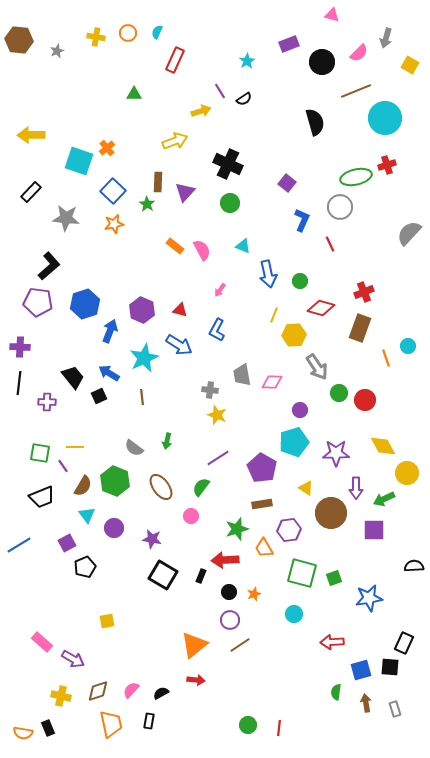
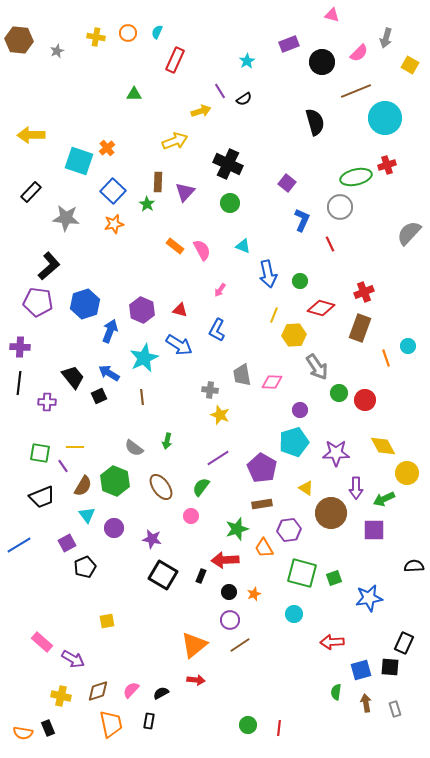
yellow star at (217, 415): moved 3 px right
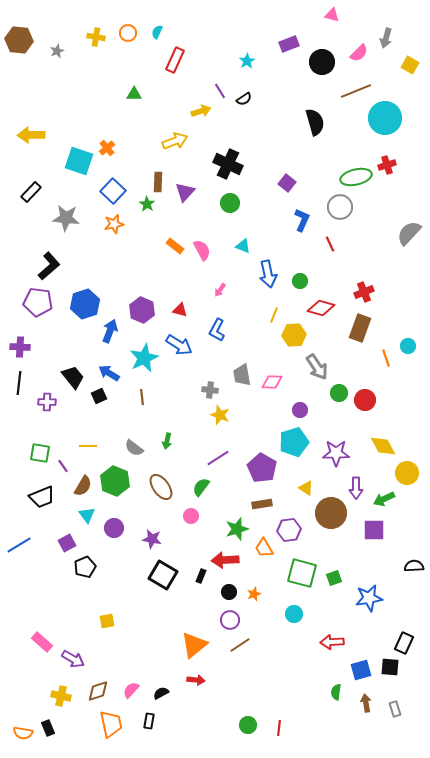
yellow line at (75, 447): moved 13 px right, 1 px up
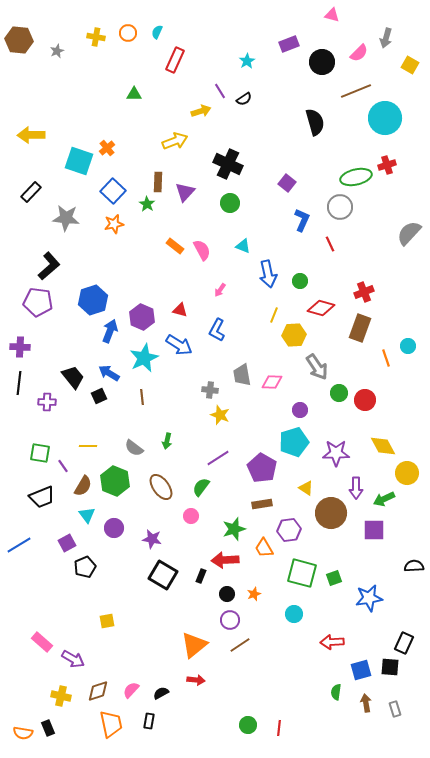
blue hexagon at (85, 304): moved 8 px right, 4 px up
purple hexagon at (142, 310): moved 7 px down
green star at (237, 529): moved 3 px left
black circle at (229, 592): moved 2 px left, 2 px down
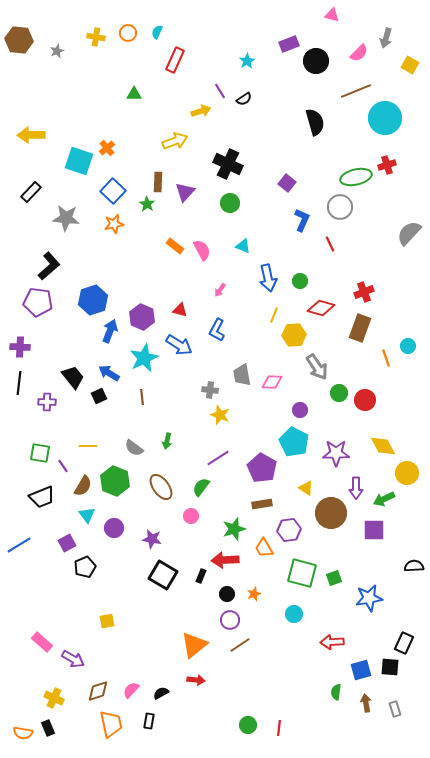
black circle at (322, 62): moved 6 px left, 1 px up
blue arrow at (268, 274): moved 4 px down
cyan pentagon at (294, 442): rotated 28 degrees counterclockwise
yellow cross at (61, 696): moved 7 px left, 2 px down; rotated 12 degrees clockwise
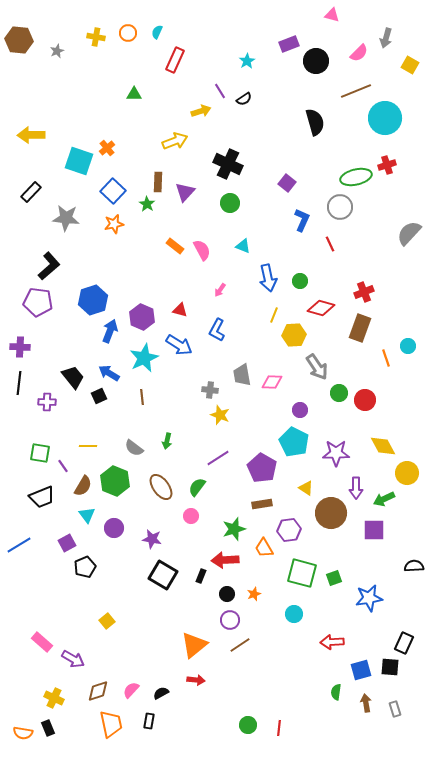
green semicircle at (201, 487): moved 4 px left
yellow square at (107, 621): rotated 28 degrees counterclockwise
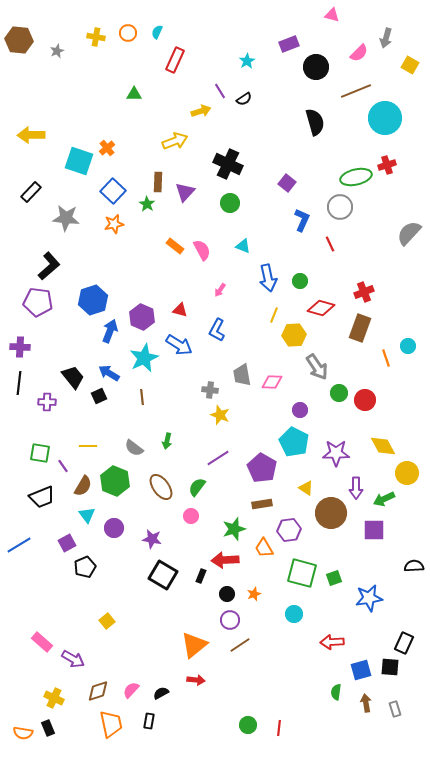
black circle at (316, 61): moved 6 px down
